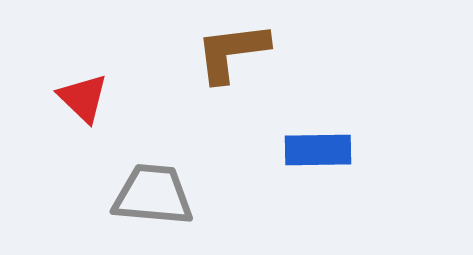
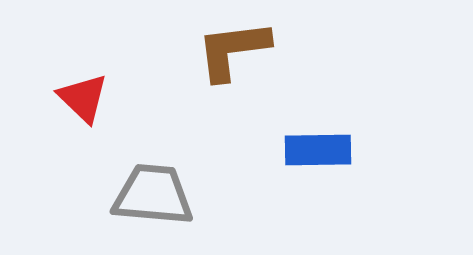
brown L-shape: moved 1 px right, 2 px up
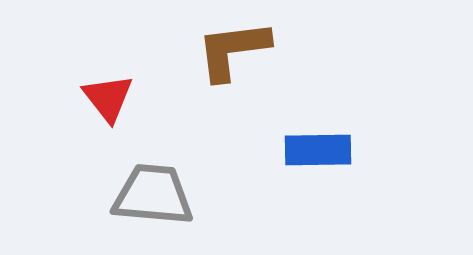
red triangle: moved 25 px right; rotated 8 degrees clockwise
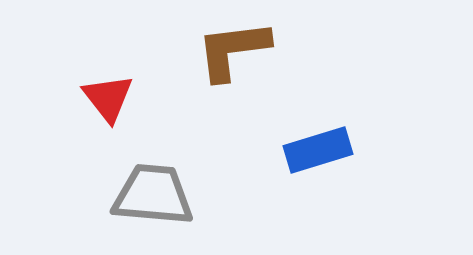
blue rectangle: rotated 16 degrees counterclockwise
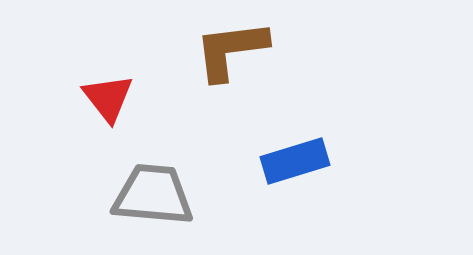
brown L-shape: moved 2 px left
blue rectangle: moved 23 px left, 11 px down
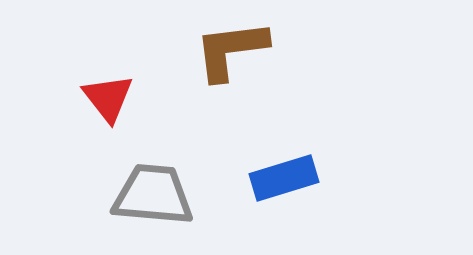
blue rectangle: moved 11 px left, 17 px down
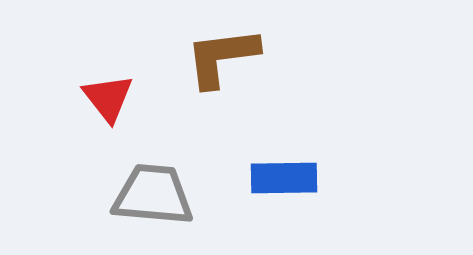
brown L-shape: moved 9 px left, 7 px down
blue rectangle: rotated 16 degrees clockwise
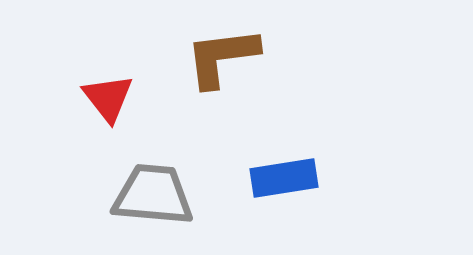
blue rectangle: rotated 8 degrees counterclockwise
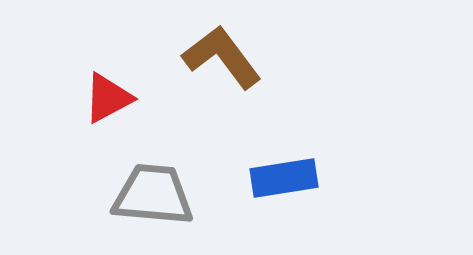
brown L-shape: rotated 60 degrees clockwise
red triangle: rotated 40 degrees clockwise
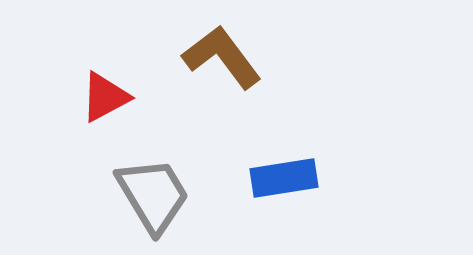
red triangle: moved 3 px left, 1 px up
gray trapezoid: rotated 54 degrees clockwise
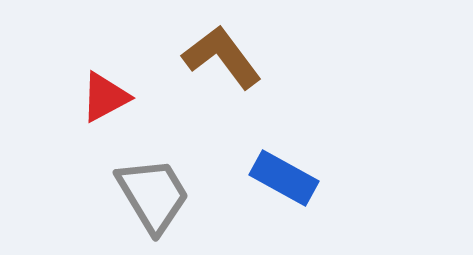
blue rectangle: rotated 38 degrees clockwise
